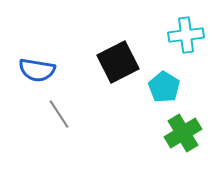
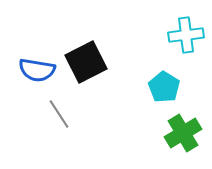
black square: moved 32 px left
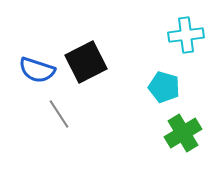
blue semicircle: rotated 9 degrees clockwise
cyan pentagon: rotated 16 degrees counterclockwise
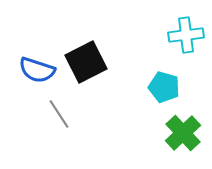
green cross: rotated 12 degrees counterclockwise
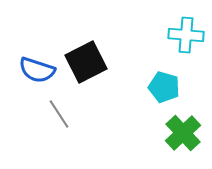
cyan cross: rotated 12 degrees clockwise
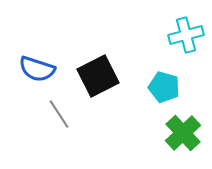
cyan cross: rotated 20 degrees counterclockwise
black square: moved 12 px right, 14 px down
blue semicircle: moved 1 px up
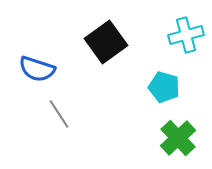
black square: moved 8 px right, 34 px up; rotated 9 degrees counterclockwise
green cross: moved 5 px left, 5 px down
